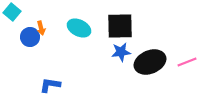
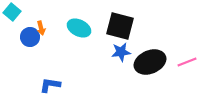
black square: rotated 16 degrees clockwise
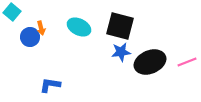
cyan ellipse: moved 1 px up
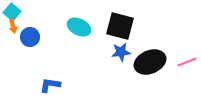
orange arrow: moved 28 px left, 2 px up
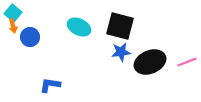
cyan square: moved 1 px right, 1 px down
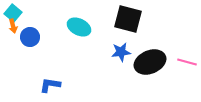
black square: moved 8 px right, 7 px up
pink line: rotated 36 degrees clockwise
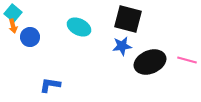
blue star: moved 1 px right, 6 px up
pink line: moved 2 px up
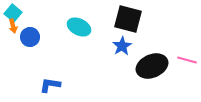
blue star: rotated 24 degrees counterclockwise
black ellipse: moved 2 px right, 4 px down
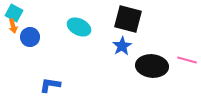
cyan square: moved 1 px right; rotated 12 degrees counterclockwise
black ellipse: rotated 28 degrees clockwise
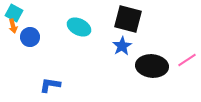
pink line: rotated 48 degrees counterclockwise
